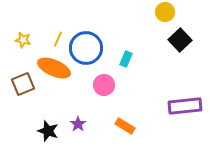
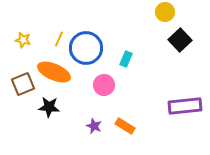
yellow line: moved 1 px right
orange ellipse: moved 4 px down
purple star: moved 16 px right, 2 px down; rotated 14 degrees counterclockwise
black star: moved 1 px right, 24 px up; rotated 15 degrees counterclockwise
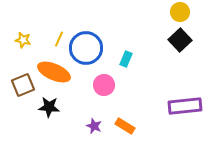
yellow circle: moved 15 px right
brown square: moved 1 px down
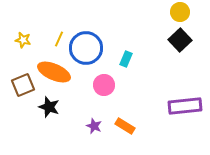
black star: rotated 15 degrees clockwise
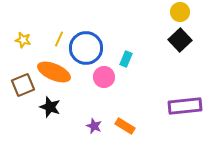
pink circle: moved 8 px up
black star: moved 1 px right
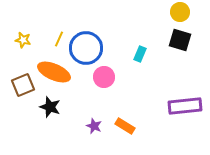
black square: rotated 30 degrees counterclockwise
cyan rectangle: moved 14 px right, 5 px up
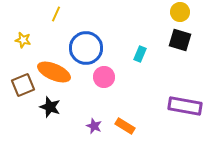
yellow line: moved 3 px left, 25 px up
purple rectangle: rotated 16 degrees clockwise
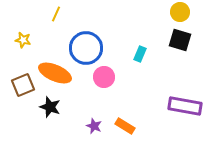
orange ellipse: moved 1 px right, 1 px down
